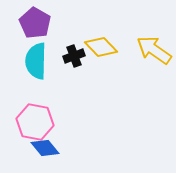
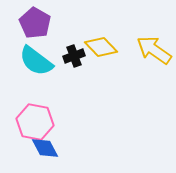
cyan semicircle: rotated 54 degrees counterclockwise
blue diamond: rotated 12 degrees clockwise
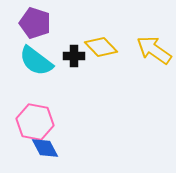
purple pentagon: rotated 12 degrees counterclockwise
black cross: rotated 20 degrees clockwise
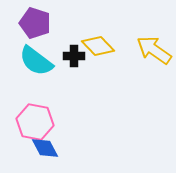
yellow diamond: moved 3 px left, 1 px up
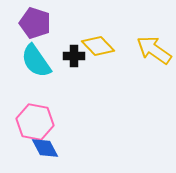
cyan semicircle: rotated 18 degrees clockwise
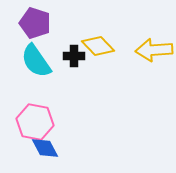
yellow arrow: rotated 39 degrees counterclockwise
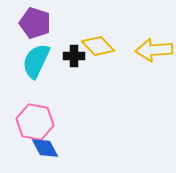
cyan semicircle: rotated 60 degrees clockwise
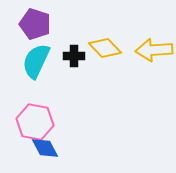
purple pentagon: moved 1 px down
yellow diamond: moved 7 px right, 2 px down
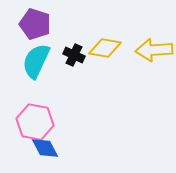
yellow diamond: rotated 36 degrees counterclockwise
black cross: moved 1 px up; rotated 25 degrees clockwise
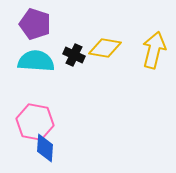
yellow arrow: rotated 108 degrees clockwise
cyan semicircle: rotated 69 degrees clockwise
blue diamond: rotated 32 degrees clockwise
